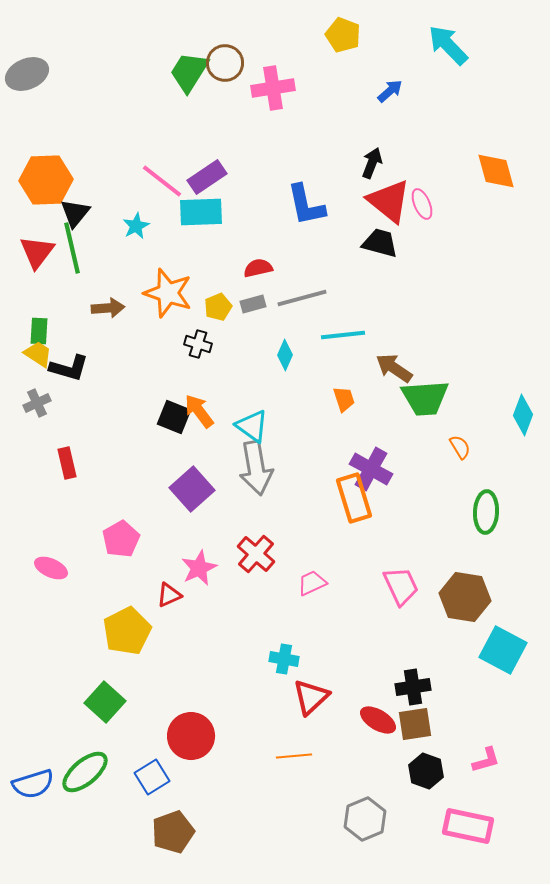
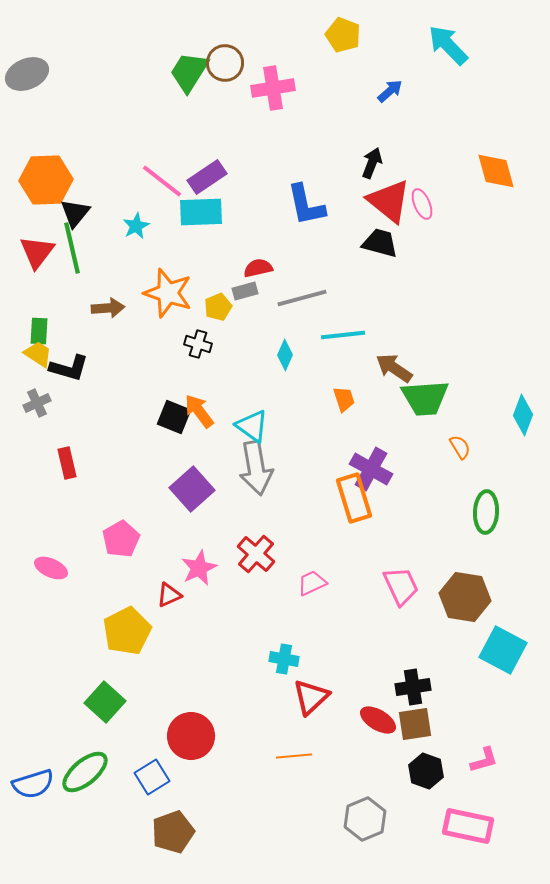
gray rectangle at (253, 304): moved 8 px left, 13 px up
pink L-shape at (486, 760): moved 2 px left
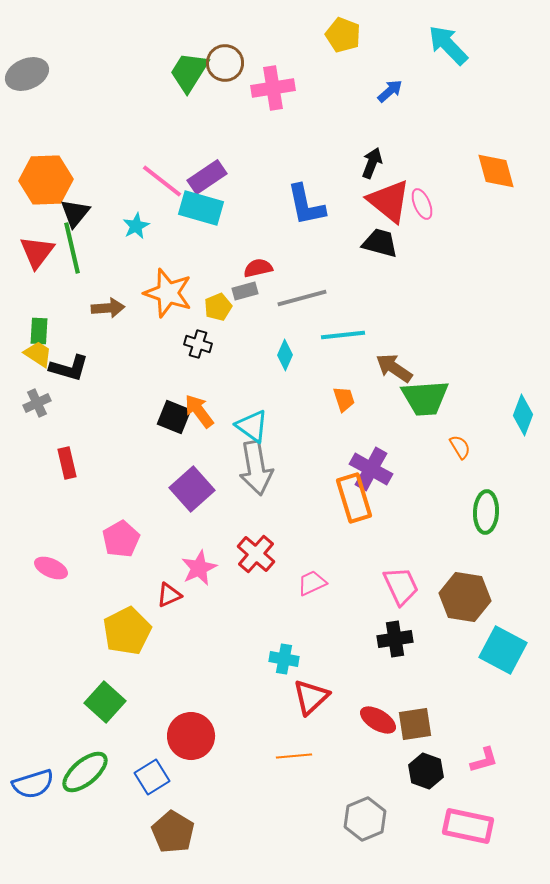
cyan rectangle at (201, 212): moved 4 px up; rotated 18 degrees clockwise
black cross at (413, 687): moved 18 px left, 48 px up
brown pentagon at (173, 832): rotated 21 degrees counterclockwise
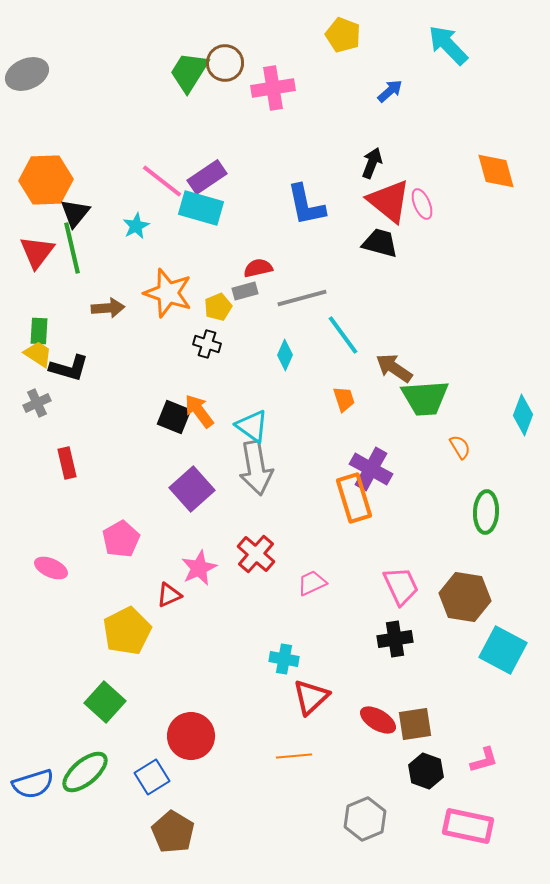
cyan line at (343, 335): rotated 60 degrees clockwise
black cross at (198, 344): moved 9 px right
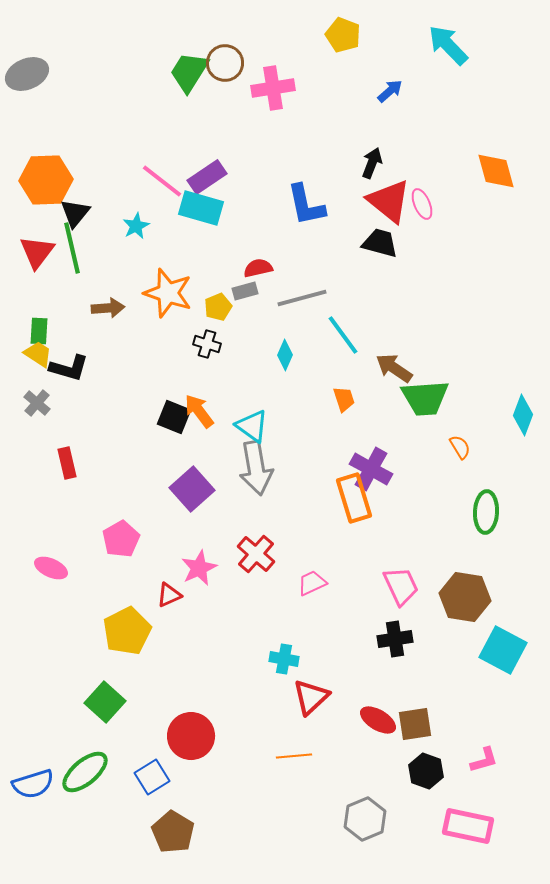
gray cross at (37, 403): rotated 24 degrees counterclockwise
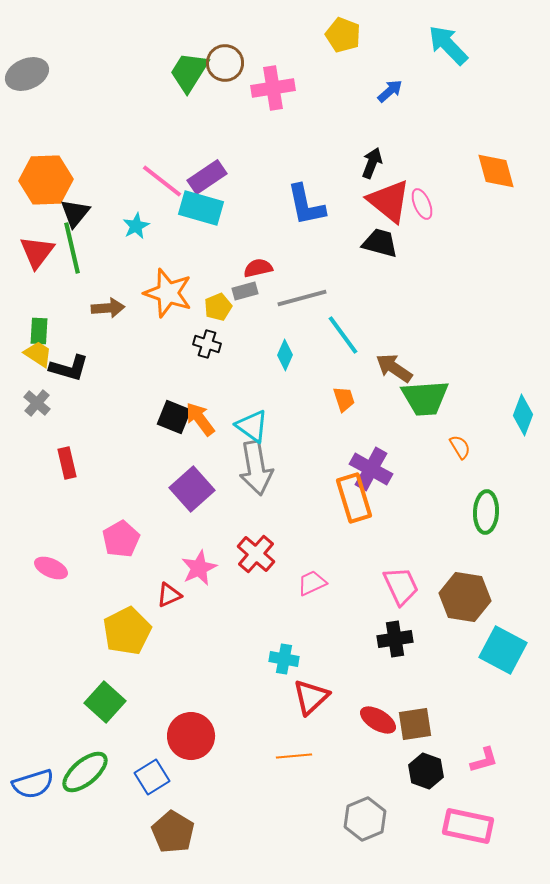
orange arrow at (199, 411): moved 1 px right, 8 px down
